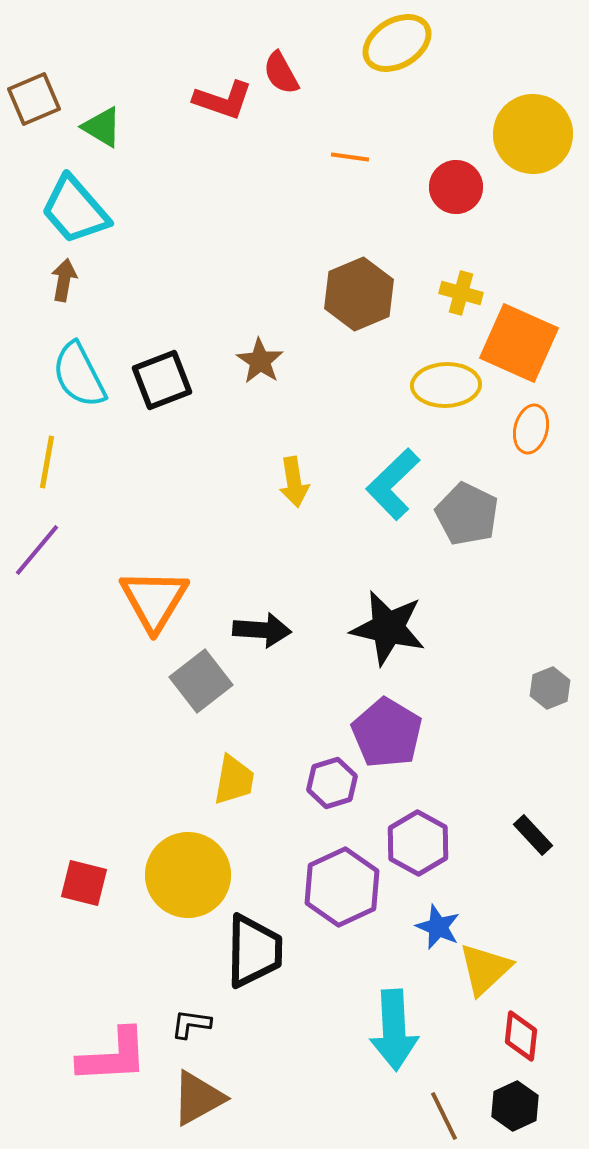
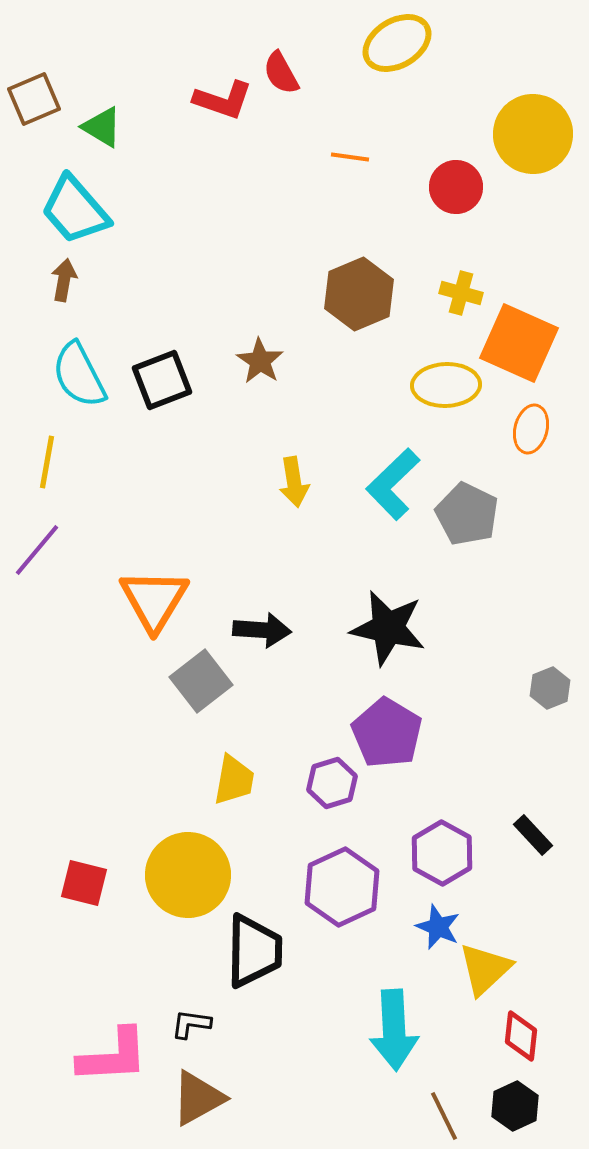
purple hexagon at (418, 843): moved 24 px right, 10 px down
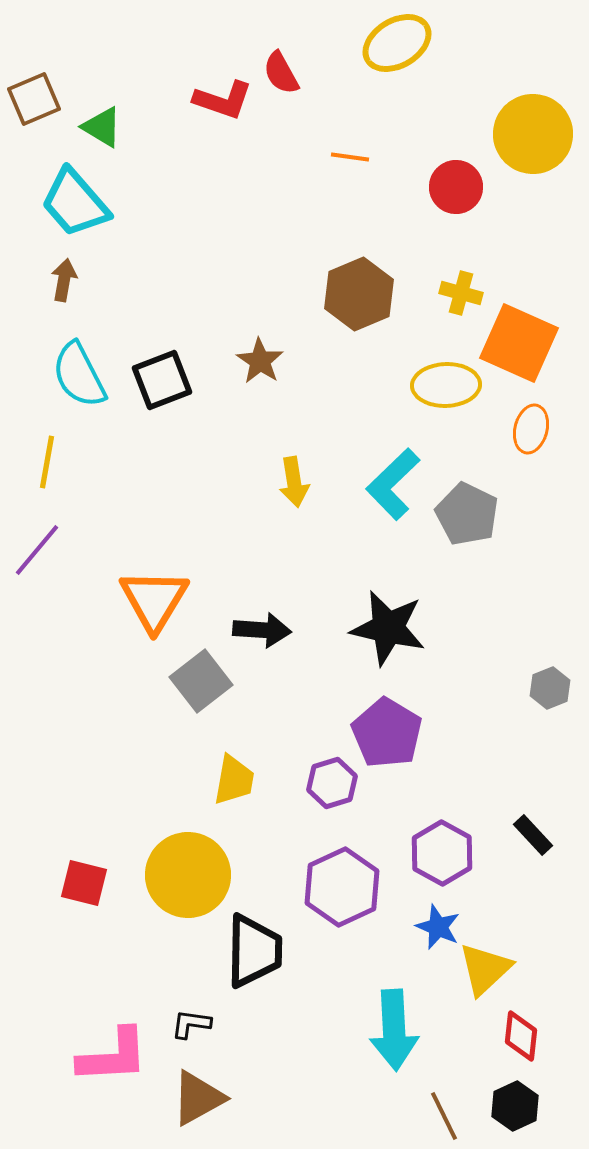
cyan trapezoid at (75, 210): moved 7 px up
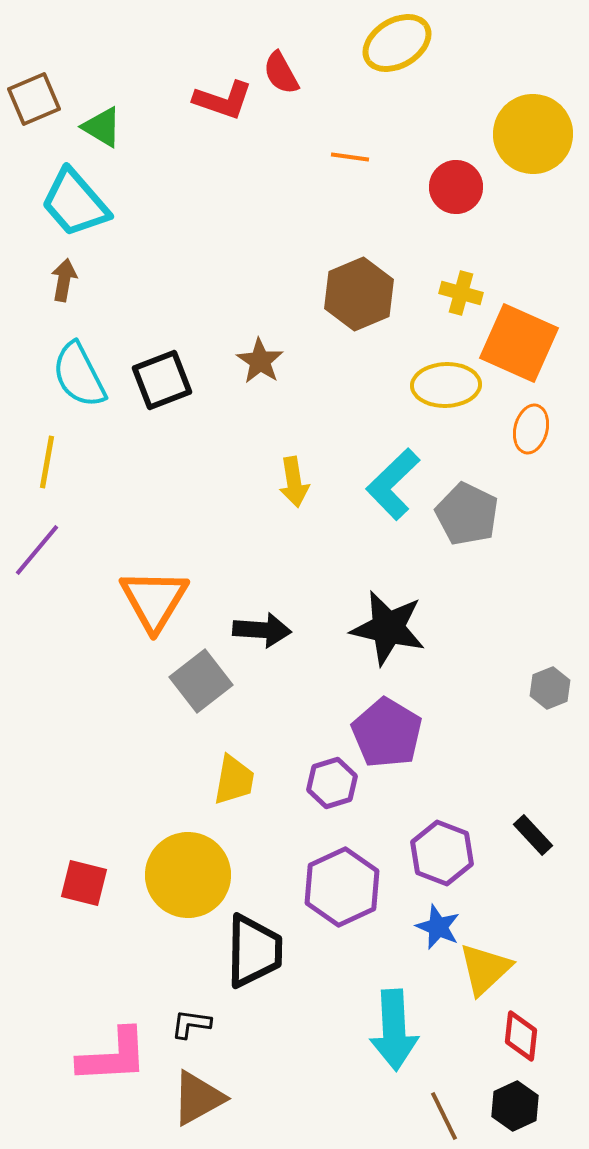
purple hexagon at (442, 853): rotated 8 degrees counterclockwise
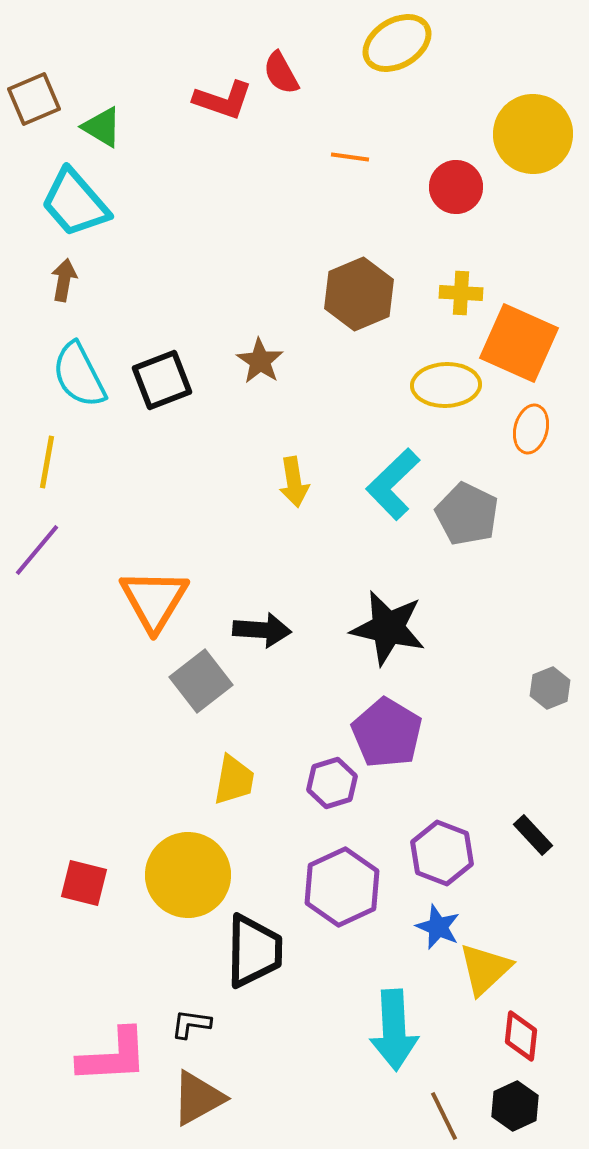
yellow cross at (461, 293): rotated 12 degrees counterclockwise
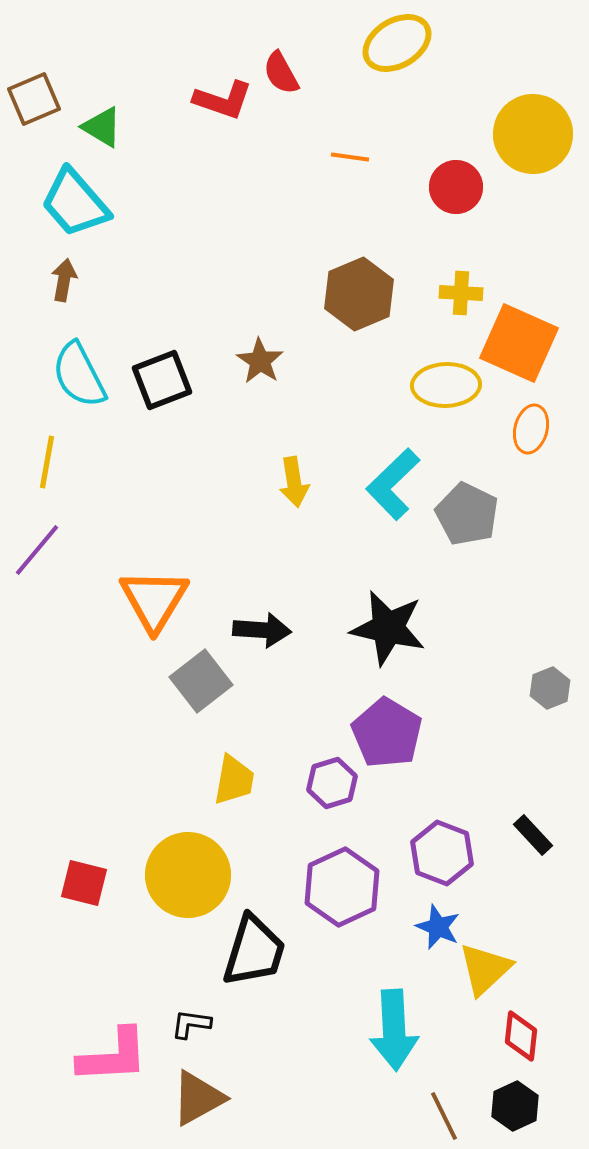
black trapezoid at (254, 951): rotated 16 degrees clockwise
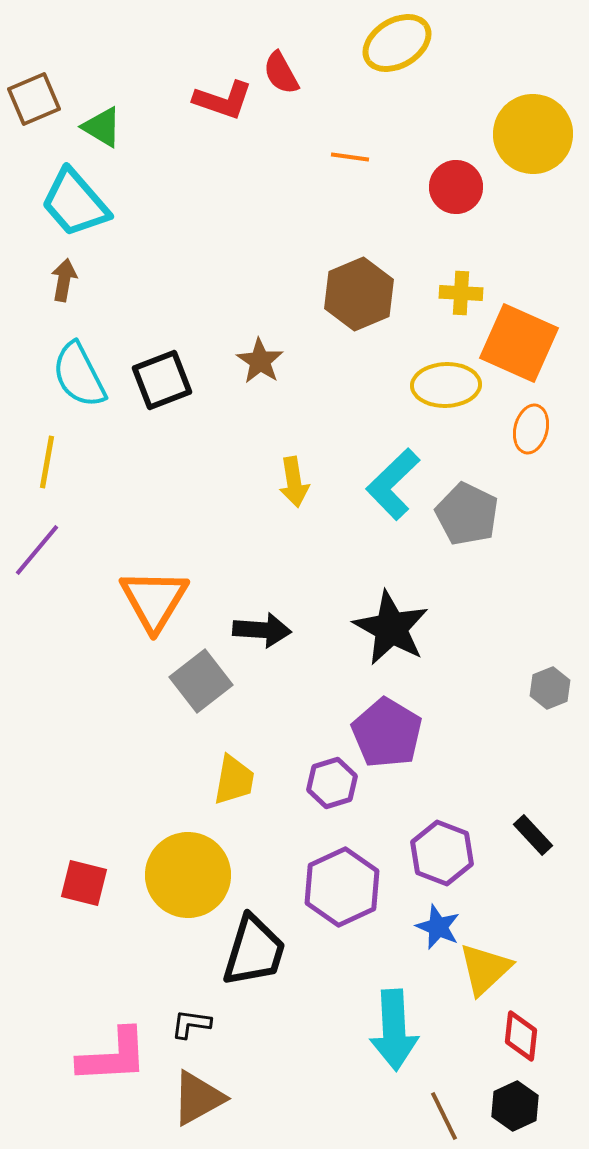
black star at (388, 628): moved 3 px right; rotated 16 degrees clockwise
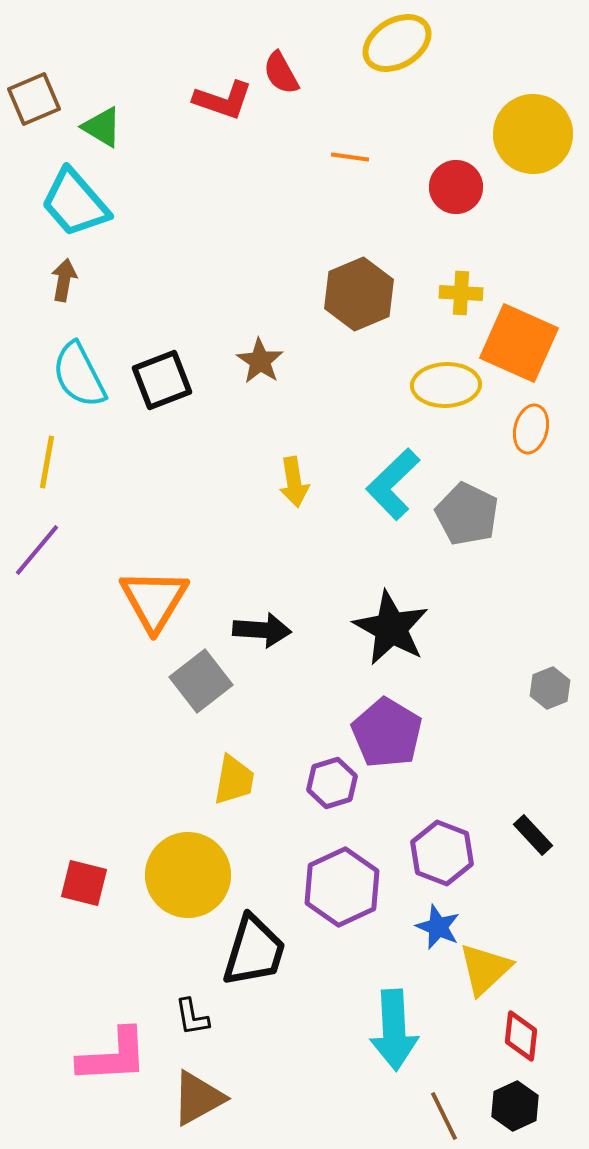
black L-shape at (191, 1024): moved 1 px right, 7 px up; rotated 108 degrees counterclockwise
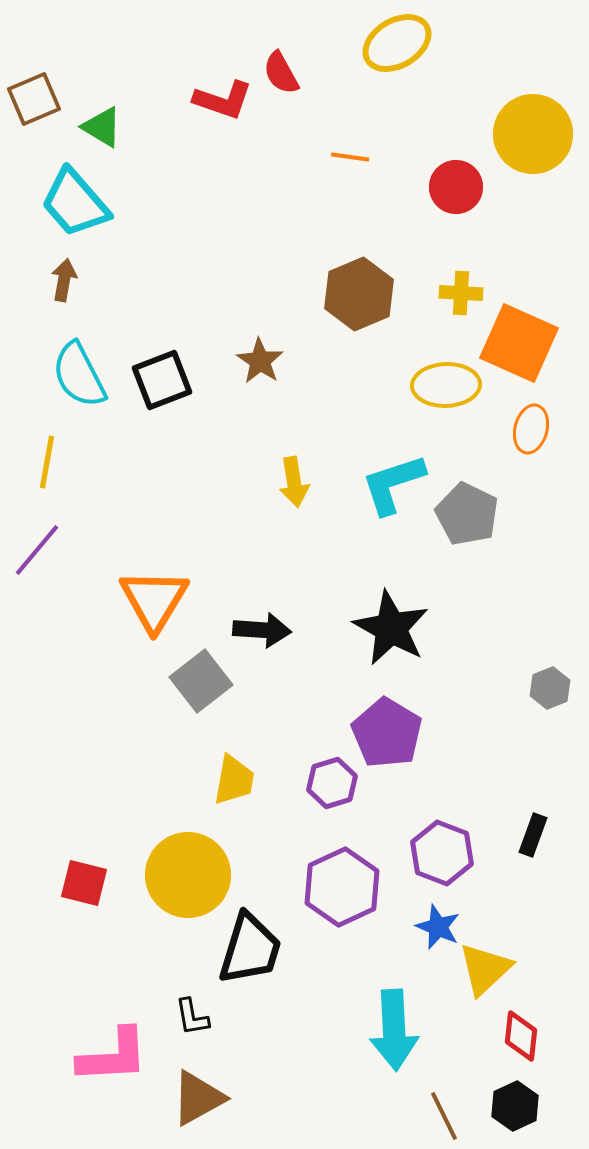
cyan L-shape at (393, 484): rotated 26 degrees clockwise
black rectangle at (533, 835): rotated 63 degrees clockwise
black trapezoid at (254, 951): moved 4 px left, 2 px up
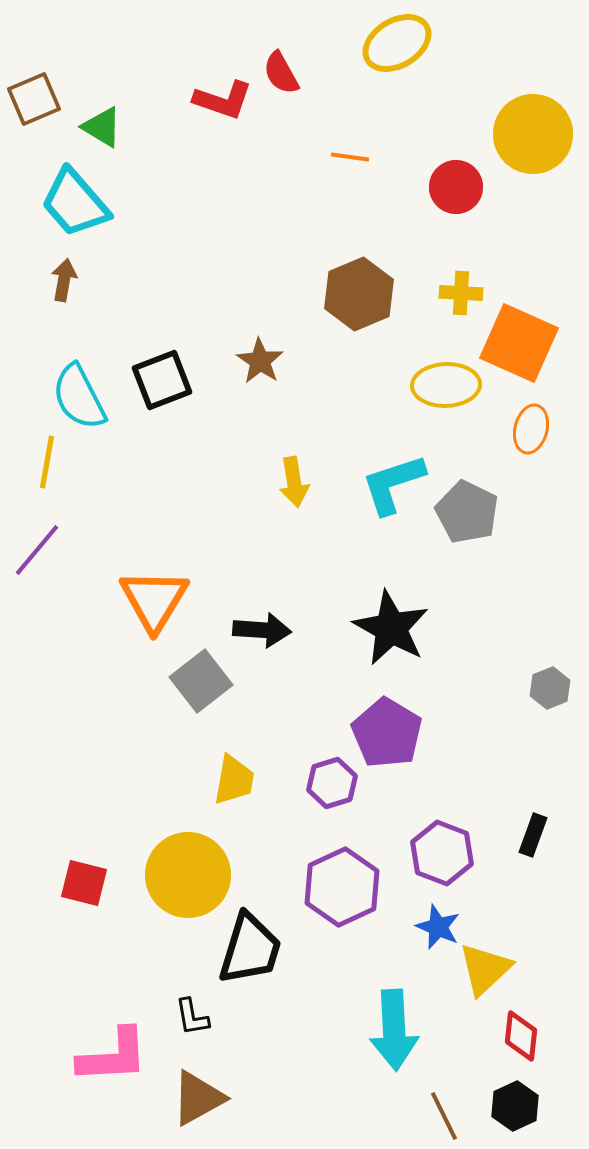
cyan semicircle at (79, 375): moved 22 px down
gray pentagon at (467, 514): moved 2 px up
